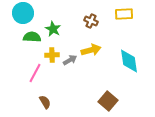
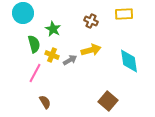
green semicircle: moved 2 px right, 7 px down; rotated 72 degrees clockwise
yellow cross: rotated 24 degrees clockwise
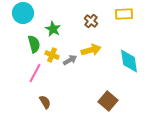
brown cross: rotated 16 degrees clockwise
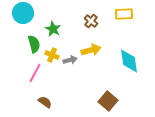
gray arrow: rotated 16 degrees clockwise
brown semicircle: rotated 24 degrees counterclockwise
